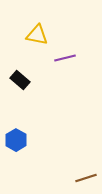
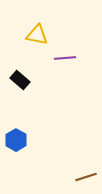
purple line: rotated 10 degrees clockwise
brown line: moved 1 px up
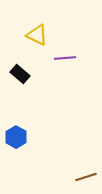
yellow triangle: rotated 15 degrees clockwise
black rectangle: moved 6 px up
blue hexagon: moved 3 px up
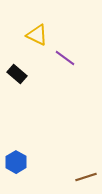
purple line: rotated 40 degrees clockwise
black rectangle: moved 3 px left
blue hexagon: moved 25 px down
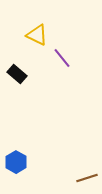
purple line: moved 3 px left; rotated 15 degrees clockwise
brown line: moved 1 px right, 1 px down
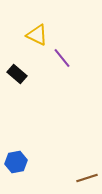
blue hexagon: rotated 20 degrees clockwise
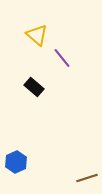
yellow triangle: rotated 15 degrees clockwise
black rectangle: moved 17 px right, 13 px down
blue hexagon: rotated 15 degrees counterclockwise
